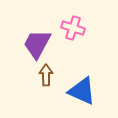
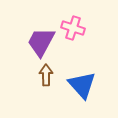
purple trapezoid: moved 4 px right, 2 px up
blue triangle: moved 6 px up; rotated 24 degrees clockwise
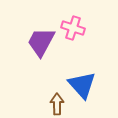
brown arrow: moved 11 px right, 29 px down
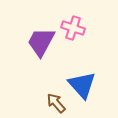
brown arrow: moved 1 px left, 1 px up; rotated 40 degrees counterclockwise
